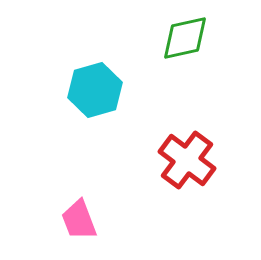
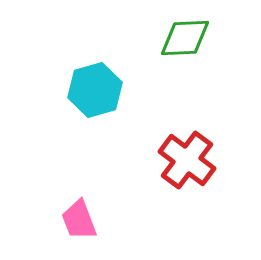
green diamond: rotated 10 degrees clockwise
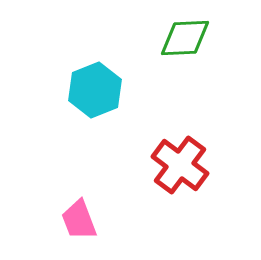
cyan hexagon: rotated 6 degrees counterclockwise
red cross: moved 7 px left, 5 px down
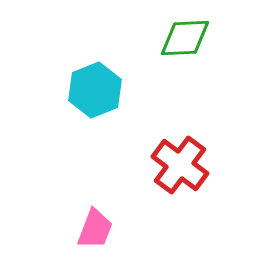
pink trapezoid: moved 16 px right, 9 px down; rotated 138 degrees counterclockwise
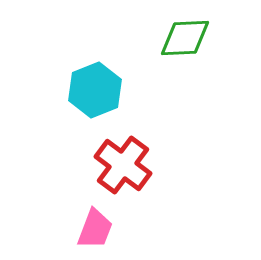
red cross: moved 57 px left
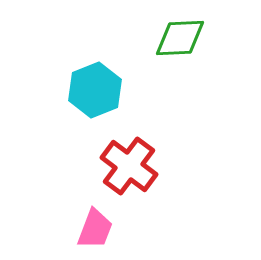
green diamond: moved 5 px left
red cross: moved 6 px right, 1 px down
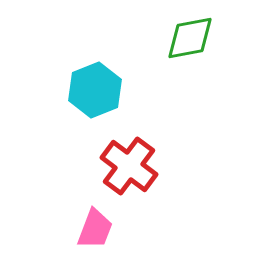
green diamond: moved 10 px right; rotated 8 degrees counterclockwise
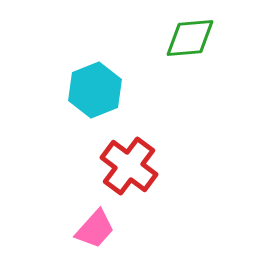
green diamond: rotated 6 degrees clockwise
pink trapezoid: rotated 21 degrees clockwise
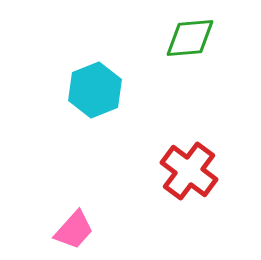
red cross: moved 60 px right, 5 px down
pink trapezoid: moved 21 px left, 1 px down
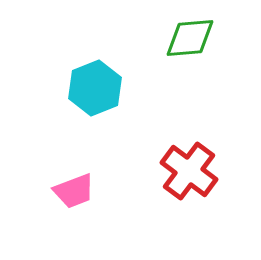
cyan hexagon: moved 2 px up
pink trapezoid: moved 39 px up; rotated 27 degrees clockwise
